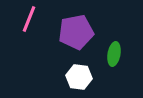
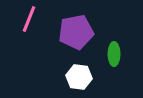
green ellipse: rotated 10 degrees counterclockwise
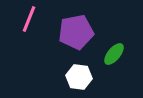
green ellipse: rotated 40 degrees clockwise
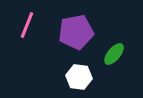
pink line: moved 2 px left, 6 px down
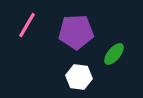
pink line: rotated 8 degrees clockwise
purple pentagon: rotated 8 degrees clockwise
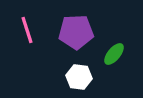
pink line: moved 5 px down; rotated 48 degrees counterclockwise
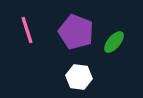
purple pentagon: rotated 24 degrees clockwise
green ellipse: moved 12 px up
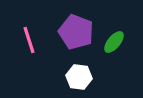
pink line: moved 2 px right, 10 px down
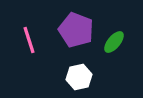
purple pentagon: moved 2 px up
white hexagon: rotated 20 degrees counterclockwise
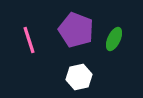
green ellipse: moved 3 px up; rotated 15 degrees counterclockwise
